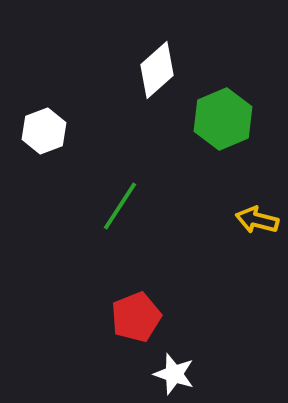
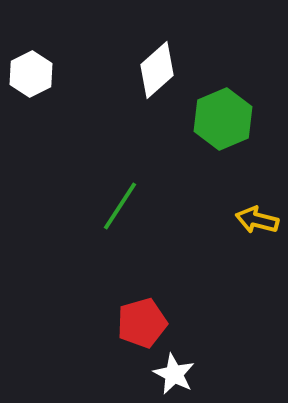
white hexagon: moved 13 px left, 57 px up; rotated 6 degrees counterclockwise
red pentagon: moved 6 px right, 6 px down; rotated 6 degrees clockwise
white star: rotated 9 degrees clockwise
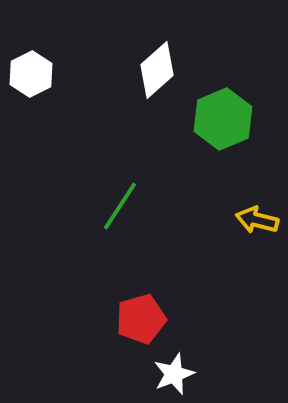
red pentagon: moved 1 px left, 4 px up
white star: rotated 24 degrees clockwise
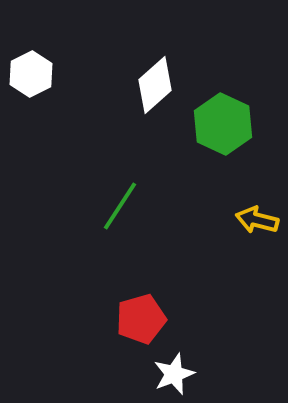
white diamond: moved 2 px left, 15 px down
green hexagon: moved 5 px down; rotated 12 degrees counterclockwise
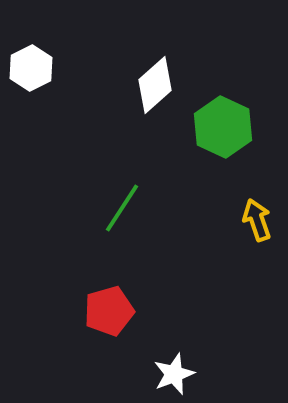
white hexagon: moved 6 px up
green hexagon: moved 3 px down
green line: moved 2 px right, 2 px down
yellow arrow: rotated 57 degrees clockwise
red pentagon: moved 32 px left, 8 px up
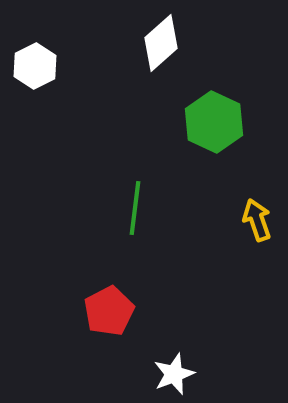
white hexagon: moved 4 px right, 2 px up
white diamond: moved 6 px right, 42 px up
green hexagon: moved 9 px left, 5 px up
green line: moved 13 px right; rotated 26 degrees counterclockwise
red pentagon: rotated 12 degrees counterclockwise
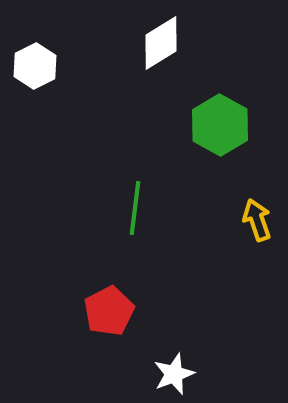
white diamond: rotated 10 degrees clockwise
green hexagon: moved 6 px right, 3 px down; rotated 4 degrees clockwise
